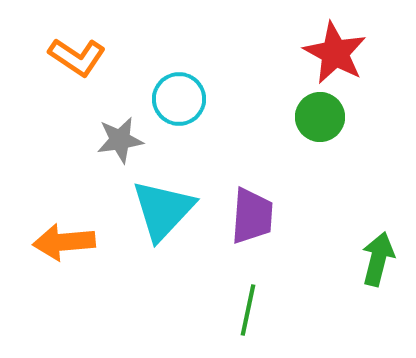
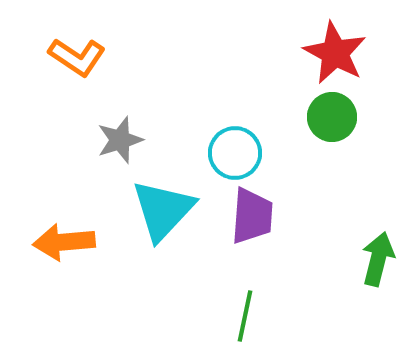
cyan circle: moved 56 px right, 54 px down
green circle: moved 12 px right
gray star: rotated 9 degrees counterclockwise
green line: moved 3 px left, 6 px down
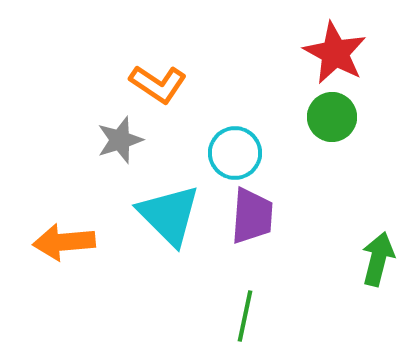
orange L-shape: moved 81 px right, 27 px down
cyan triangle: moved 6 px right, 5 px down; rotated 28 degrees counterclockwise
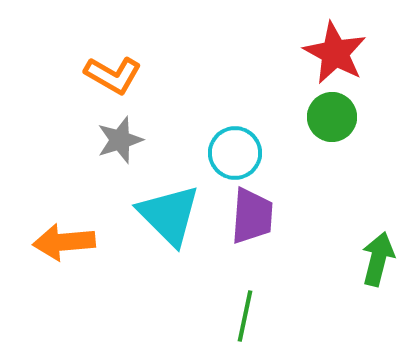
orange L-shape: moved 45 px left, 9 px up; rotated 4 degrees counterclockwise
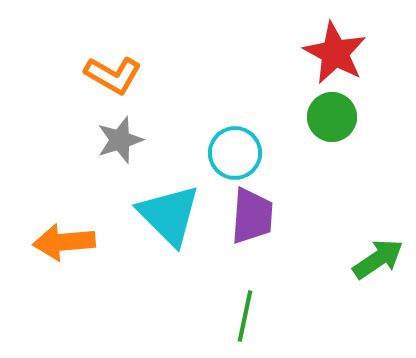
green arrow: rotated 42 degrees clockwise
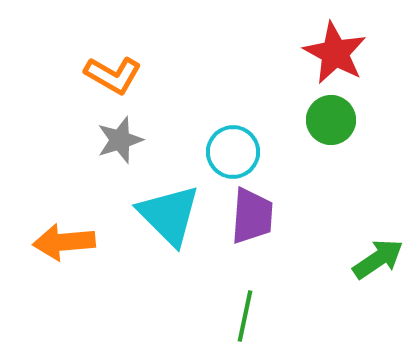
green circle: moved 1 px left, 3 px down
cyan circle: moved 2 px left, 1 px up
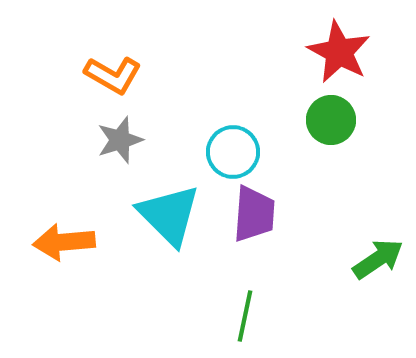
red star: moved 4 px right, 1 px up
purple trapezoid: moved 2 px right, 2 px up
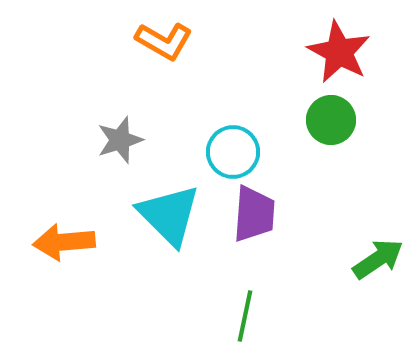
orange L-shape: moved 51 px right, 34 px up
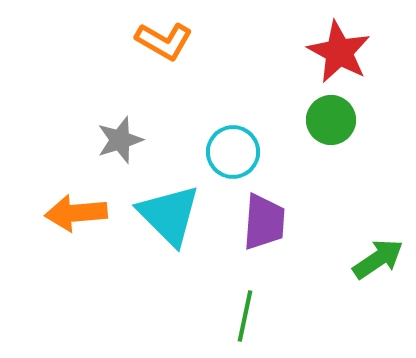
purple trapezoid: moved 10 px right, 8 px down
orange arrow: moved 12 px right, 29 px up
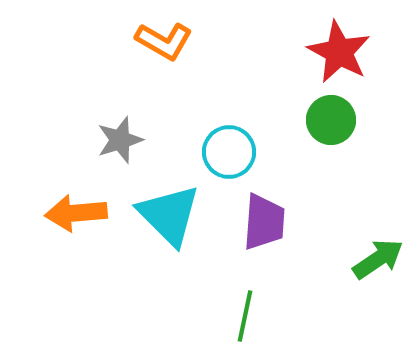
cyan circle: moved 4 px left
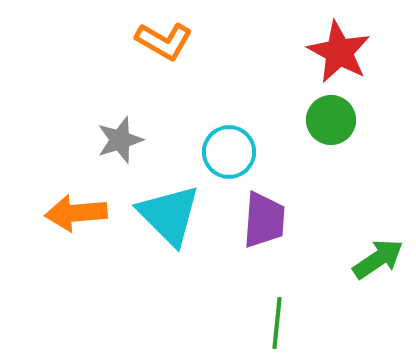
purple trapezoid: moved 2 px up
green line: moved 32 px right, 7 px down; rotated 6 degrees counterclockwise
